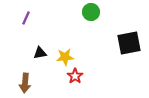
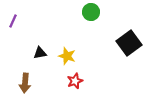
purple line: moved 13 px left, 3 px down
black square: rotated 25 degrees counterclockwise
yellow star: moved 2 px right, 1 px up; rotated 24 degrees clockwise
red star: moved 5 px down; rotated 14 degrees clockwise
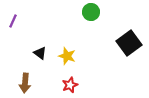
black triangle: rotated 48 degrees clockwise
red star: moved 5 px left, 4 px down
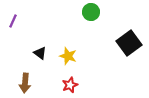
yellow star: moved 1 px right
